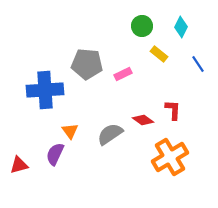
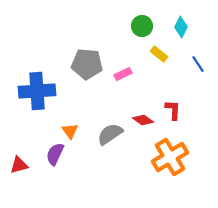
blue cross: moved 8 px left, 1 px down
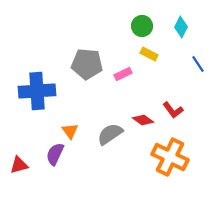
yellow rectangle: moved 10 px left; rotated 12 degrees counterclockwise
red L-shape: rotated 140 degrees clockwise
orange cross: rotated 33 degrees counterclockwise
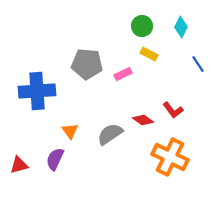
purple semicircle: moved 5 px down
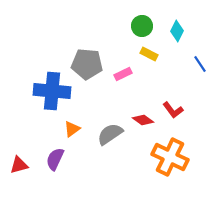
cyan diamond: moved 4 px left, 4 px down
blue line: moved 2 px right
blue cross: moved 15 px right; rotated 9 degrees clockwise
orange triangle: moved 2 px right, 2 px up; rotated 30 degrees clockwise
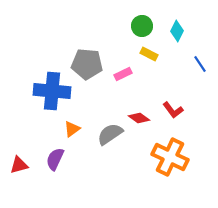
red diamond: moved 4 px left, 2 px up
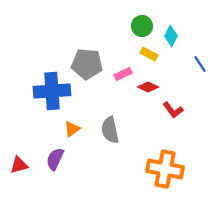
cyan diamond: moved 6 px left, 5 px down
blue cross: rotated 9 degrees counterclockwise
red diamond: moved 9 px right, 31 px up; rotated 10 degrees counterclockwise
gray semicircle: moved 4 px up; rotated 68 degrees counterclockwise
orange cross: moved 5 px left, 12 px down; rotated 15 degrees counterclockwise
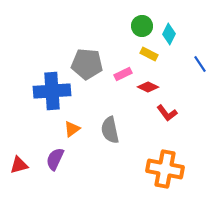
cyan diamond: moved 2 px left, 2 px up
red L-shape: moved 6 px left, 3 px down
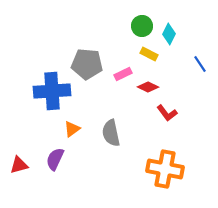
gray semicircle: moved 1 px right, 3 px down
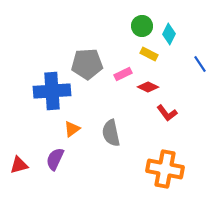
gray pentagon: rotated 8 degrees counterclockwise
